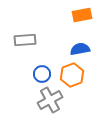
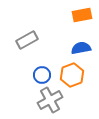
gray rectangle: moved 2 px right; rotated 25 degrees counterclockwise
blue semicircle: moved 1 px right, 1 px up
blue circle: moved 1 px down
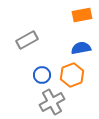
gray cross: moved 2 px right, 2 px down
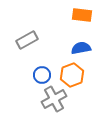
orange rectangle: rotated 18 degrees clockwise
gray cross: moved 2 px right, 3 px up
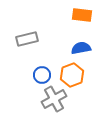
gray rectangle: moved 1 px up; rotated 15 degrees clockwise
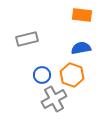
orange hexagon: rotated 20 degrees counterclockwise
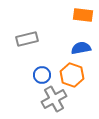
orange rectangle: moved 1 px right
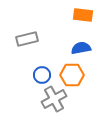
orange hexagon: rotated 20 degrees counterclockwise
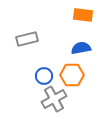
blue circle: moved 2 px right, 1 px down
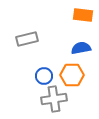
gray cross: rotated 20 degrees clockwise
